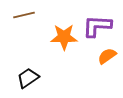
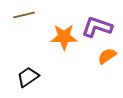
purple L-shape: moved 1 px down; rotated 16 degrees clockwise
black trapezoid: moved 1 px up
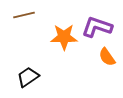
orange semicircle: moved 1 px down; rotated 90 degrees counterclockwise
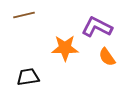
purple L-shape: rotated 8 degrees clockwise
orange star: moved 1 px right, 11 px down
black trapezoid: rotated 25 degrees clockwise
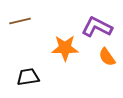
brown line: moved 4 px left, 6 px down
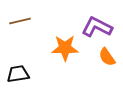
black trapezoid: moved 10 px left, 3 px up
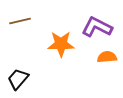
orange star: moved 4 px left, 4 px up
orange semicircle: rotated 120 degrees clockwise
black trapezoid: moved 5 px down; rotated 40 degrees counterclockwise
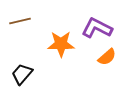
purple L-shape: moved 1 px down
orange semicircle: rotated 144 degrees clockwise
black trapezoid: moved 4 px right, 5 px up
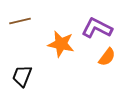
orange star: rotated 12 degrees clockwise
orange semicircle: rotated 12 degrees counterclockwise
black trapezoid: moved 2 px down; rotated 20 degrees counterclockwise
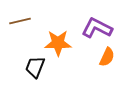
orange star: moved 3 px left, 1 px up; rotated 12 degrees counterclockwise
orange semicircle: rotated 12 degrees counterclockwise
black trapezoid: moved 13 px right, 9 px up
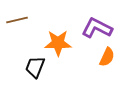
brown line: moved 3 px left, 1 px up
